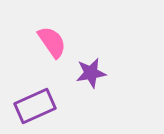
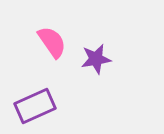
purple star: moved 5 px right, 14 px up
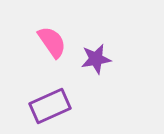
purple rectangle: moved 15 px right
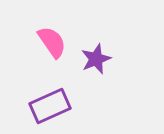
purple star: rotated 12 degrees counterclockwise
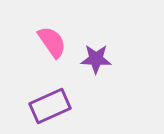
purple star: rotated 24 degrees clockwise
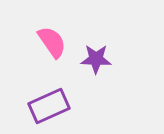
purple rectangle: moved 1 px left
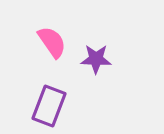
purple rectangle: rotated 45 degrees counterclockwise
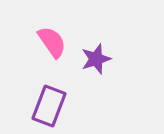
purple star: rotated 20 degrees counterclockwise
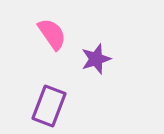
pink semicircle: moved 8 px up
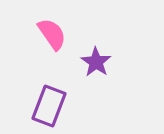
purple star: moved 3 px down; rotated 20 degrees counterclockwise
